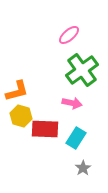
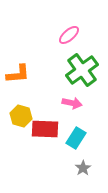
orange L-shape: moved 1 px right, 17 px up; rotated 10 degrees clockwise
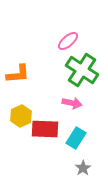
pink ellipse: moved 1 px left, 6 px down
green cross: rotated 20 degrees counterclockwise
yellow hexagon: rotated 20 degrees clockwise
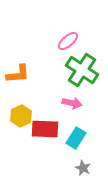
gray star: rotated 14 degrees counterclockwise
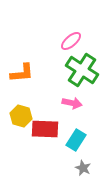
pink ellipse: moved 3 px right
orange L-shape: moved 4 px right, 1 px up
yellow hexagon: rotated 20 degrees counterclockwise
cyan rectangle: moved 2 px down
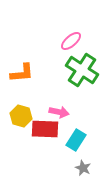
pink arrow: moved 13 px left, 9 px down
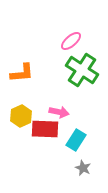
yellow hexagon: rotated 20 degrees clockwise
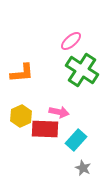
cyan rectangle: rotated 10 degrees clockwise
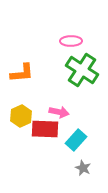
pink ellipse: rotated 40 degrees clockwise
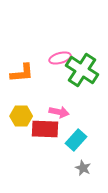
pink ellipse: moved 11 px left, 17 px down; rotated 15 degrees counterclockwise
yellow hexagon: rotated 25 degrees clockwise
